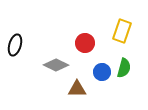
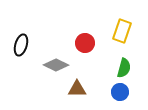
black ellipse: moved 6 px right
blue circle: moved 18 px right, 20 px down
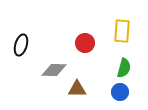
yellow rectangle: rotated 15 degrees counterclockwise
gray diamond: moved 2 px left, 5 px down; rotated 25 degrees counterclockwise
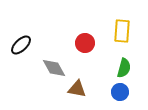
black ellipse: rotated 30 degrees clockwise
gray diamond: moved 2 px up; rotated 60 degrees clockwise
brown triangle: rotated 12 degrees clockwise
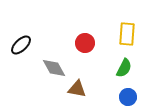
yellow rectangle: moved 5 px right, 3 px down
green semicircle: rotated 12 degrees clockwise
blue circle: moved 8 px right, 5 px down
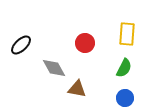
blue circle: moved 3 px left, 1 px down
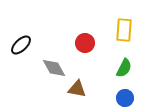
yellow rectangle: moved 3 px left, 4 px up
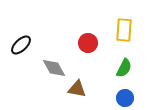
red circle: moved 3 px right
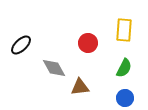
brown triangle: moved 3 px right, 2 px up; rotated 18 degrees counterclockwise
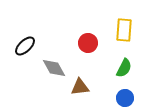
black ellipse: moved 4 px right, 1 px down
